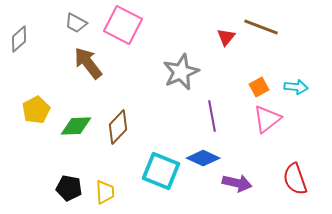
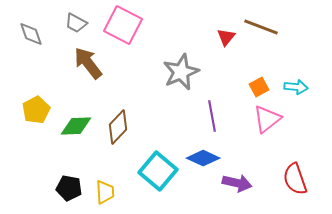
gray diamond: moved 12 px right, 5 px up; rotated 68 degrees counterclockwise
cyan square: moved 3 px left; rotated 18 degrees clockwise
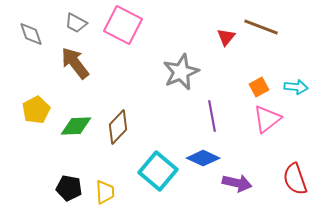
brown arrow: moved 13 px left
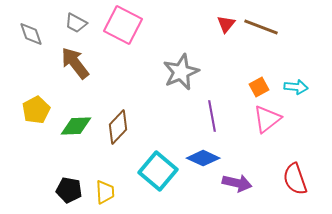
red triangle: moved 13 px up
black pentagon: moved 2 px down
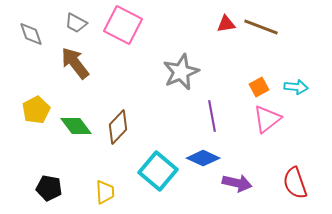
red triangle: rotated 42 degrees clockwise
green diamond: rotated 56 degrees clockwise
red semicircle: moved 4 px down
black pentagon: moved 20 px left, 2 px up
